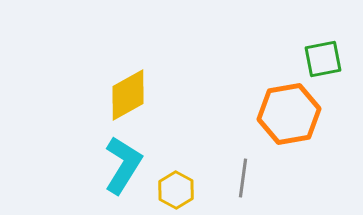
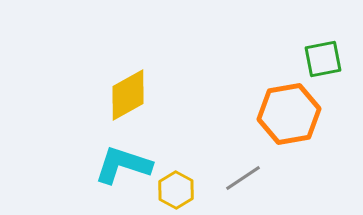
cyan L-shape: rotated 104 degrees counterclockwise
gray line: rotated 48 degrees clockwise
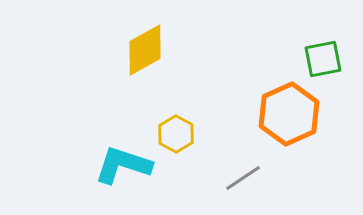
yellow diamond: moved 17 px right, 45 px up
orange hexagon: rotated 14 degrees counterclockwise
yellow hexagon: moved 56 px up
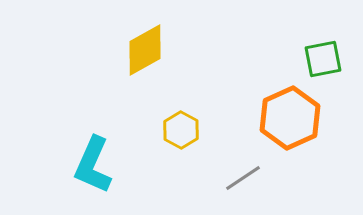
orange hexagon: moved 1 px right, 4 px down
yellow hexagon: moved 5 px right, 4 px up
cyan L-shape: moved 30 px left; rotated 84 degrees counterclockwise
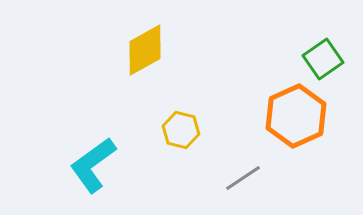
green square: rotated 24 degrees counterclockwise
orange hexagon: moved 6 px right, 2 px up
yellow hexagon: rotated 15 degrees counterclockwise
cyan L-shape: rotated 30 degrees clockwise
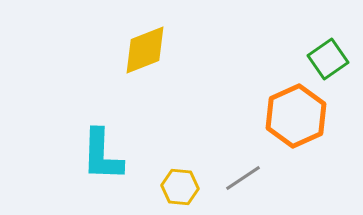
yellow diamond: rotated 8 degrees clockwise
green square: moved 5 px right
yellow hexagon: moved 1 px left, 57 px down; rotated 9 degrees counterclockwise
cyan L-shape: moved 9 px right, 10 px up; rotated 52 degrees counterclockwise
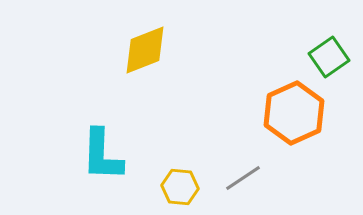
green square: moved 1 px right, 2 px up
orange hexagon: moved 2 px left, 3 px up
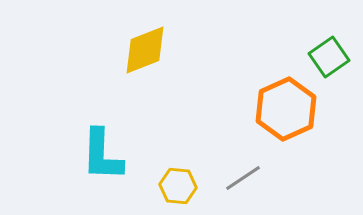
orange hexagon: moved 8 px left, 4 px up
yellow hexagon: moved 2 px left, 1 px up
